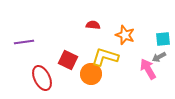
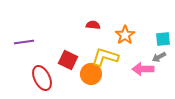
orange star: rotated 18 degrees clockwise
pink arrow: moved 5 px left; rotated 60 degrees counterclockwise
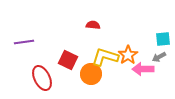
orange star: moved 3 px right, 20 px down
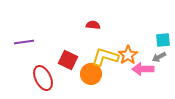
cyan square: moved 1 px down
red ellipse: moved 1 px right
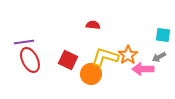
cyan square: moved 5 px up; rotated 14 degrees clockwise
red ellipse: moved 13 px left, 18 px up
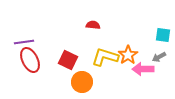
orange circle: moved 9 px left, 8 px down
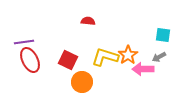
red semicircle: moved 5 px left, 4 px up
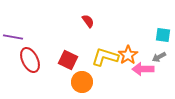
red semicircle: rotated 48 degrees clockwise
purple line: moved 11 px left, 5 px up; rotated 18 degrees clockwise
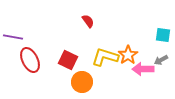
gray arrow: moved 2 px right, 3 px down
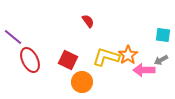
purple line: rotated 30 degrees clockwise
yellow L-shape: moved 1 px right
pink arrow: moved 1 px right, 1 px down
